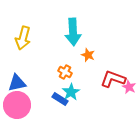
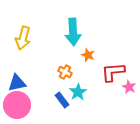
red L-shape: moved 7 px up; rotated 25 degrees counterclockwise
cyan star: moved 7 px right
blue rectangle: moved 2 px right, 1 px down; rotated 21 degrees clockwise
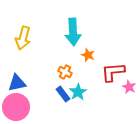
blue rectangle: moved 1 px right, 6 px up
pink circle: moved 1 px left, 2 px down
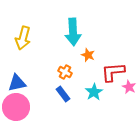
cyan star: moved 16 px right
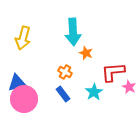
orange star: moved 2 px left, 2 px up
pink circle: moved 8 px right, 8 px up
